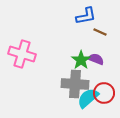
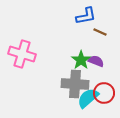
purple semicircle: moved 2 px down
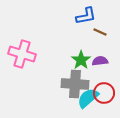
purple semicircle: moved 4 px right; rotated 28 degrees counterclockwise
